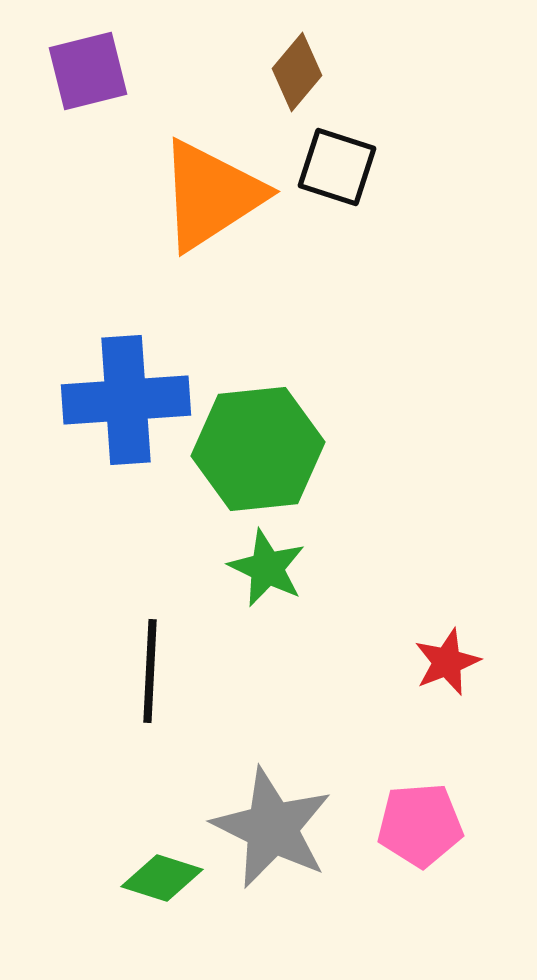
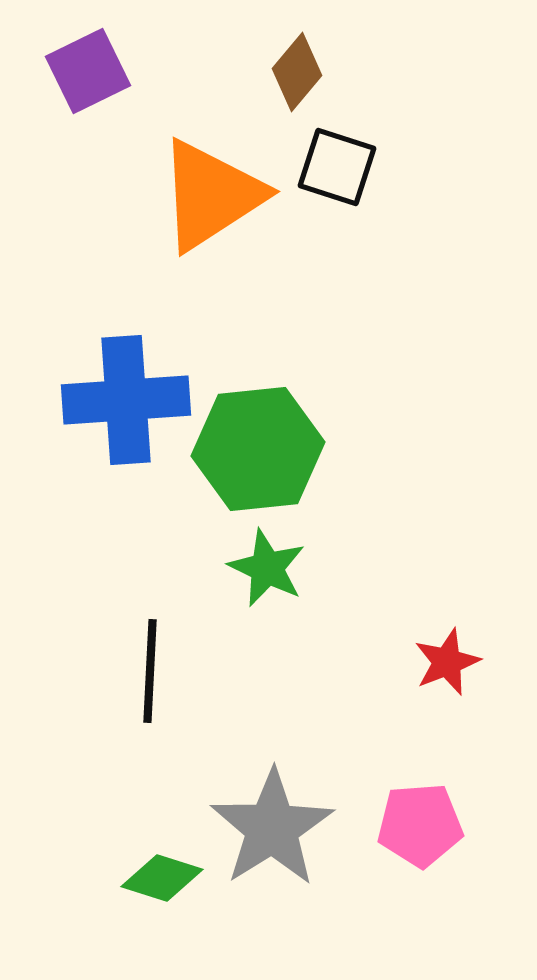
purple square: rotated 12 degrees counterclockwise
gray star: rotated 14 degrees clockwise
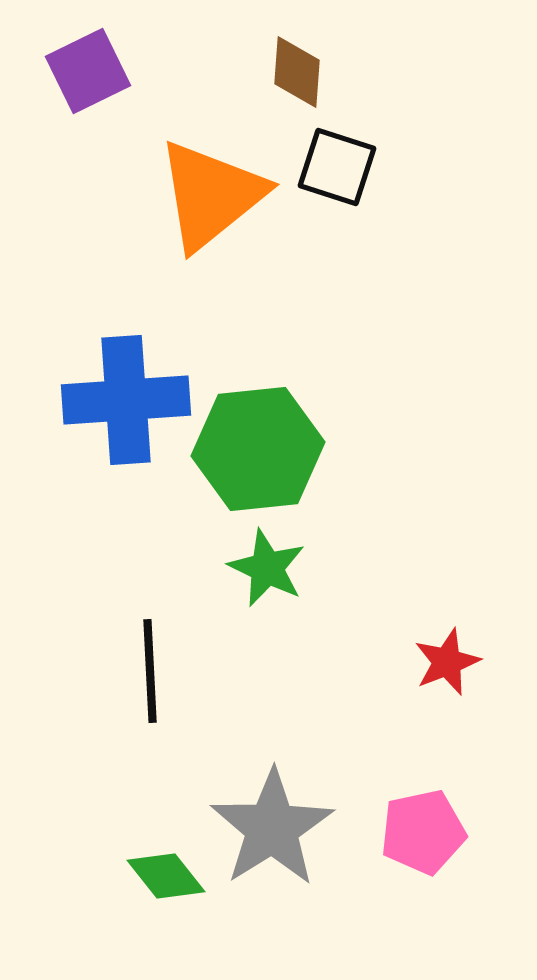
brown diamond: rotated 36 degrees counterclockwise
orange triangle: rotated 6 degrees counterclockwise
black line: rotated 6 degrees counterclockwise
pink pentagon: moved 3 px right, 7 px down; rotated 8 degrees counterclockwise
green diamond: moved 4 px right, 2 px up; rotated 34 degrees clockwise
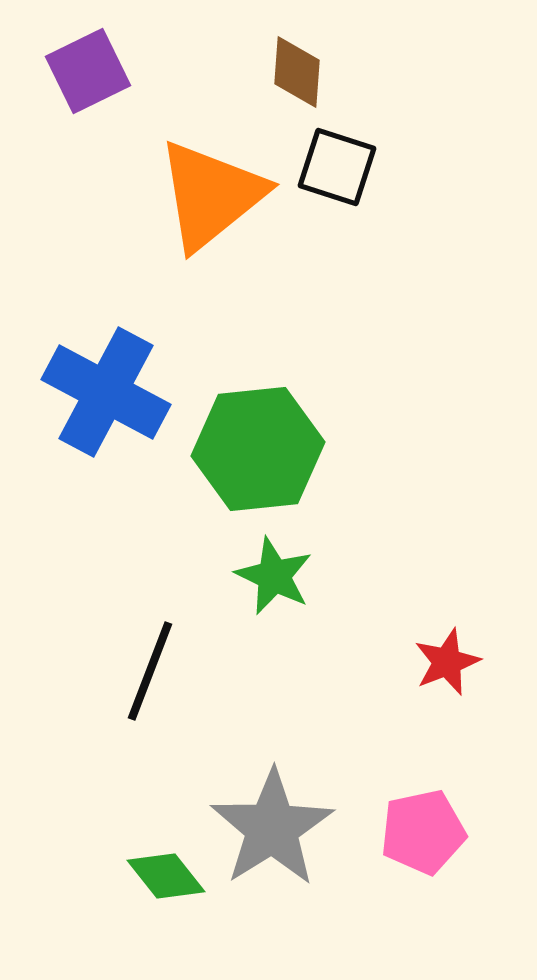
blue cross: moved 20 px left, 8 px up; rotated 32 degrees clockwise
green star: moved 7 px right, 8 px down
black line: rotated 24 degrees clockwise
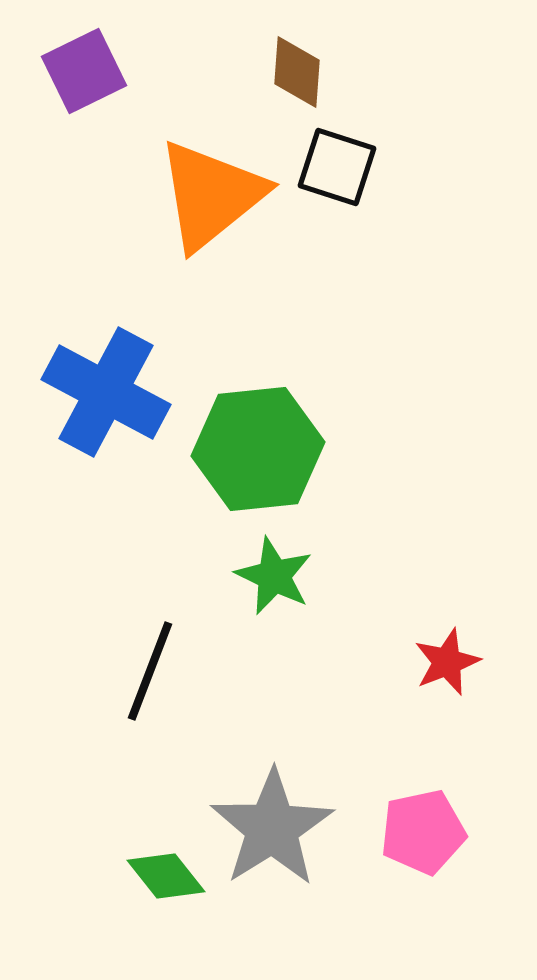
purple square: moved 4 px left
